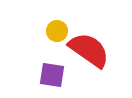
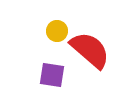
red semicircle: moved 1 px right; rotated 6 degrees clockwise
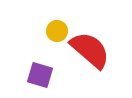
purple square: moved 12 px left; rotated 8 degrees clockwise
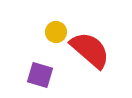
yellow circle: moved 1 px left, 1 px down
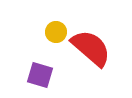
red semicircle: moved 1 px right, 2 px up
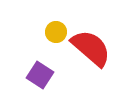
purple square: rotated 16 degrees clockwise
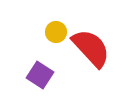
red semicircle: rotated 6 degrees clockwise
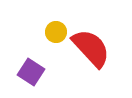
purple square: moved 9 px left, 3 px up
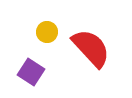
yellow circle: moved 9 px left
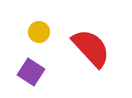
yellow circle: moved 8 px left
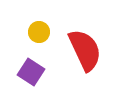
red semicircle: moved 6 px left, 2 px down; rotated 18 degrees clockwise
